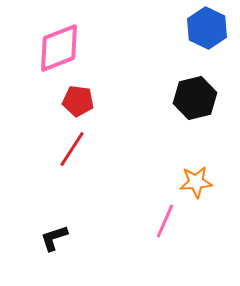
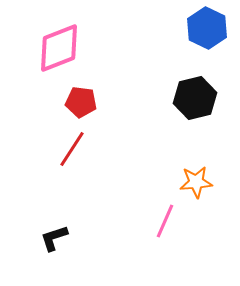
red pentagon: moved 3 px right, 1 px down
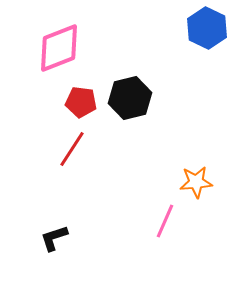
black hexagon: moved 65 px left
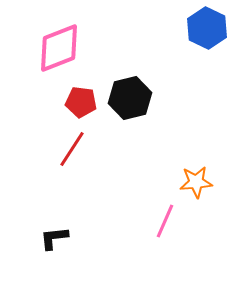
black L-shape: rotated 12 degrees clockwise
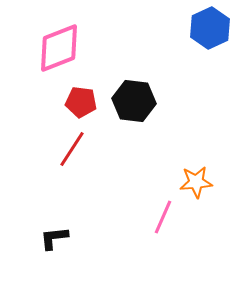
blue hexagon: moved 3 px right; rotated 9 degrees clockwise
black hexagon: moved 4 px right, 3 px down; rotated 21 degrees clockwise
pink line: moved 2 px left, 4 px up
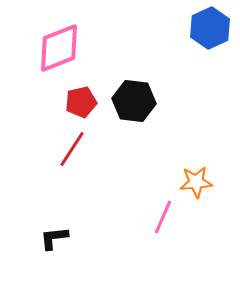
red pentagon: rotated 20 degrees counterclockwise
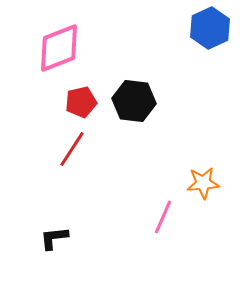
orange star: moved 7 px right, 1 px down
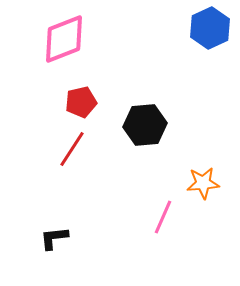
pink diamond: moved 5 px right, 9 px up
black hexagon: moved 11 px right, 24 px down; rotated 12 degrees counterclockwise
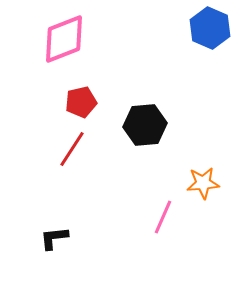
blue hexagon: rotated 12 degrees counterclockwise
